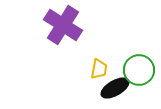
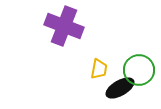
purple cross: moved 1 px right, 1 px down; rotated 12 degrees counterclockwise
black ellipse: moved 5 px right
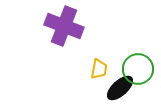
green circle: moved 1 px left, 1 px up
black ellipse: rotated 12 degrees counterclockwise
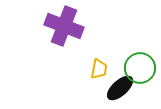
green circle: moved 2 px right, 1 px up
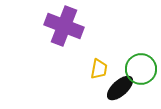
green circle: moved 1 px right, 1 px down
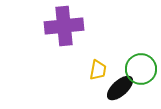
purple cross: rotated 27 degrees counterclockwise
yellow trapezoid: moved 1 px left, 1 px down
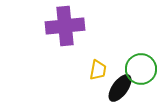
purple cross: moved 1 px right
black ellipse: rotated 12 degrees counterclockwise
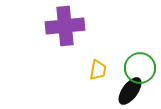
green circle: moved 1 px left, 1 px up
black ellipse: moved 10 px right, 3 px down
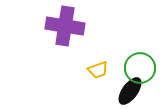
purple cross: rotated 15 degrees clockwise
yellow trapezoid: rotated 60 degrees clockwise
